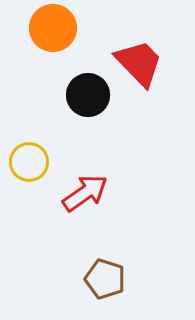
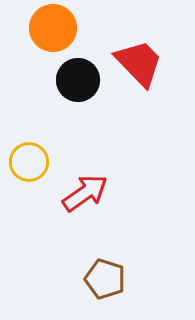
black circle: moved 10 px left, 15 px up
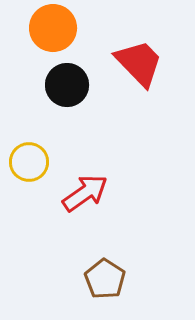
black circle: moved 11 px left, 5 px down
brown pentagon: rotated 15 degrees clockwise
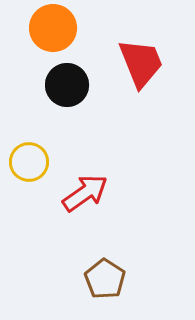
red trapezoid: moved 2 px right; rotated 22 degrees clockwise
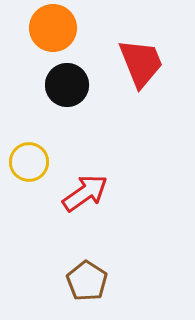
brown pentagon: moved 18 px left, 2 px down
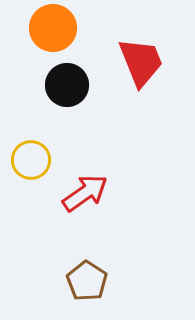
red trapezoid: moved 1 px up
yellow circle: moved 2 px right, 2 px up
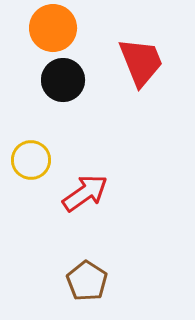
black circle: moved 4 px left, 5 px up
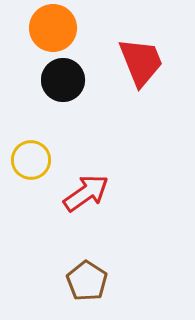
red arrow: moved 1 px right
